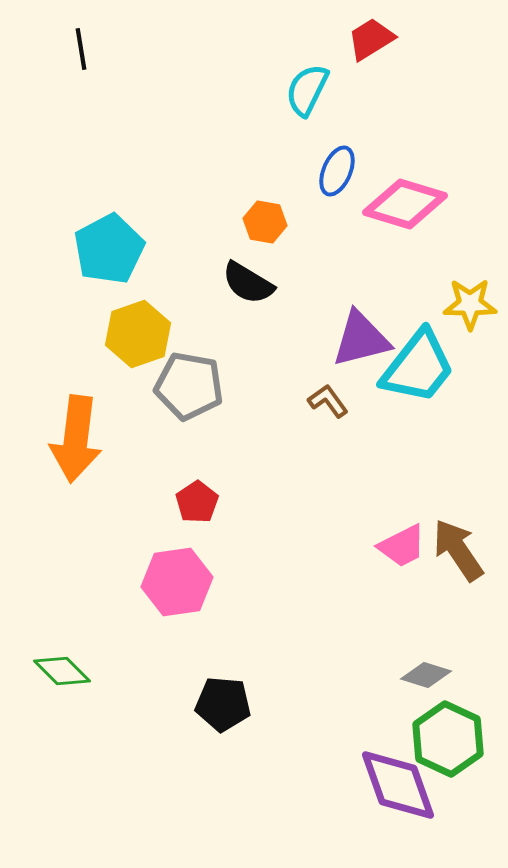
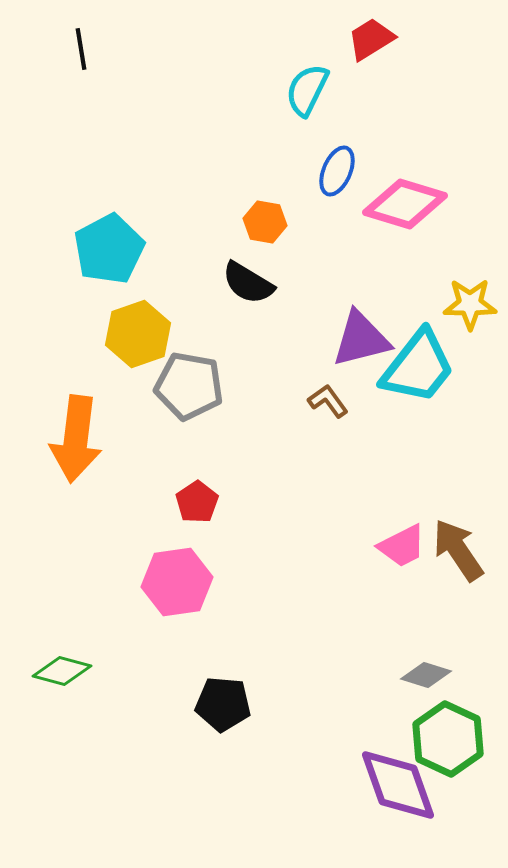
green diamond: rotated 30 degrees counterclockwise
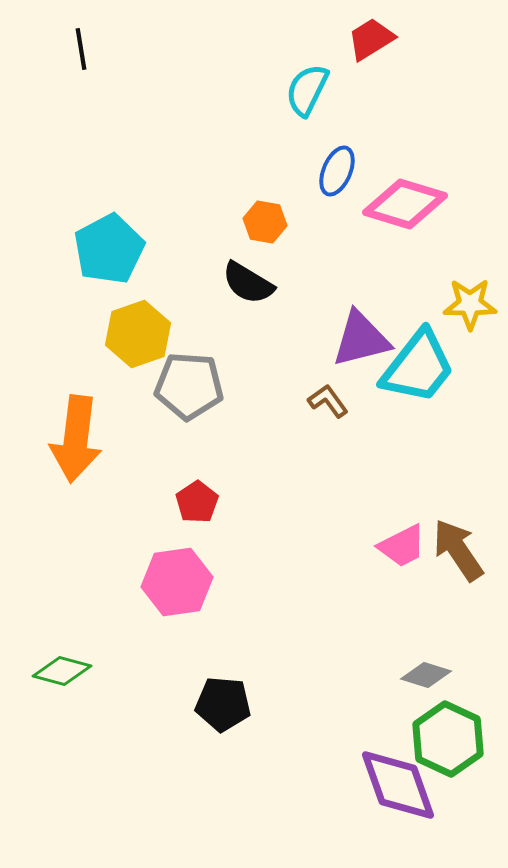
gray pentagon: rotated 6 degrees counterclockwise
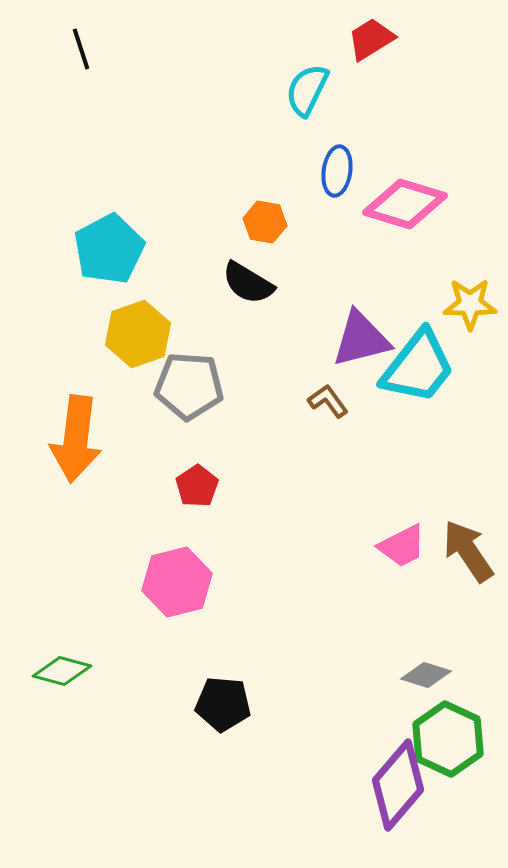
black line: rotated 9 degrees counterclockwise
blue ellipse: rotated 15 degrees counterclockwise
red pentagon: moved 16 px up
brown arrow: moved 10 px right, 1 px down
pink hexagon: rotated 6 degrees counterclockwise
purple diamond: rotated 60 degrees clockwise
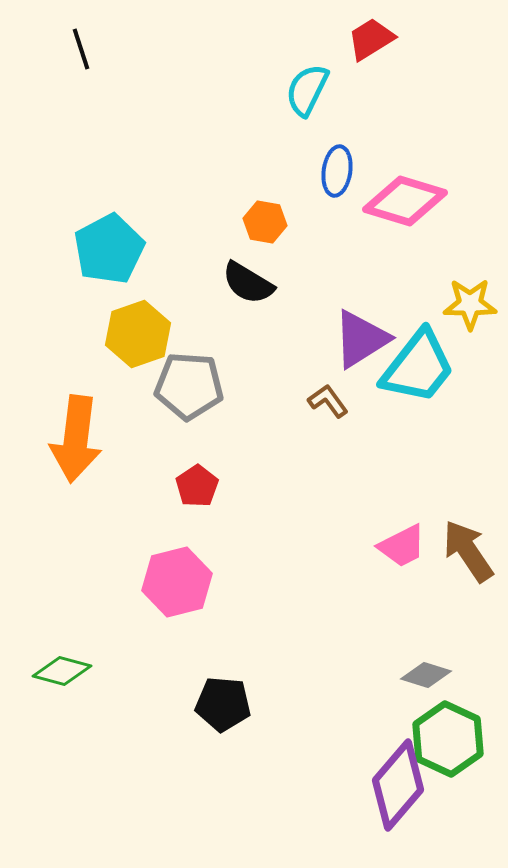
pink diamond: moved 3 px up
purple triangle: rotated 18 degrees counterclockwise
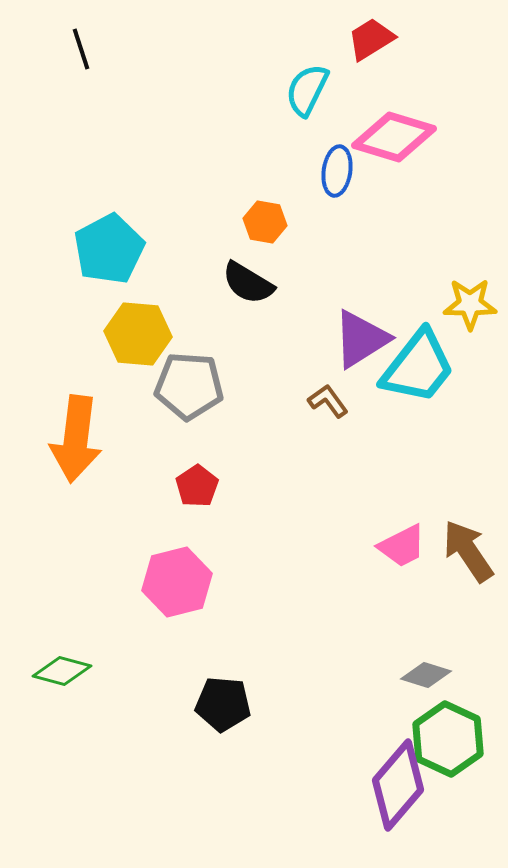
pink diamond: moved 11 px left, 64 px up
yellow hexagon: rotated 24 degrees clockwise
